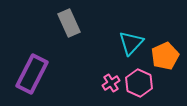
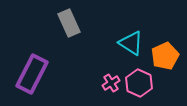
cyan triangle: rotated 40 degrees counterclockwise
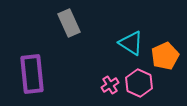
purple rectangle: rotated 33 degrees counterclockwise
pink cross: moved 1 px left, 2 px down
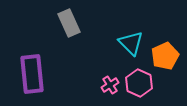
cyan triangle: rotated 12 degrees clockwise
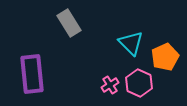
gray rectangle: rotated 8 degrees counterclockwise
orange pentagon: moved 1 px down
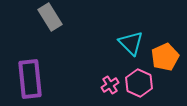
gray rectangle: moved 19 px left, 6 px up
purple rectangle: moved 2 px left, 5 px down
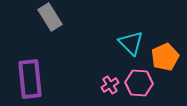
pink hexagon: rotated 20 degrees counterclockwise
